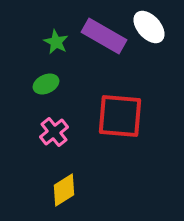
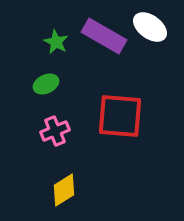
white ellipse: moved 1 px right; rotated 12 degrees counterclockwise
pink cross: moved 1 px right, 1 px up; rotated 16 degrees clockwise
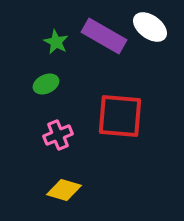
pink cross: moved 3 px right, 4 px down
yellow diamond: rotated 48 degrees clockwise
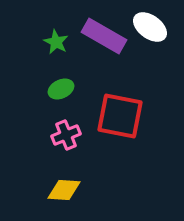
green ellipse: moved 15 px right, 5 px down
red square: rotated 6 degrees clockwise
pink cross: moved 8 px right
yellow diamond: rotated 12 degrees counterclockwise
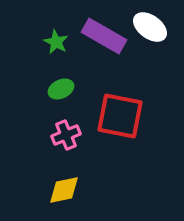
yellow diamond: rotated 16 degrees counterclockwise
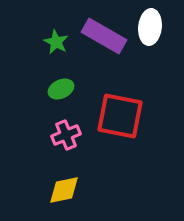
white ellipse: rotated 60 degrees clockwise
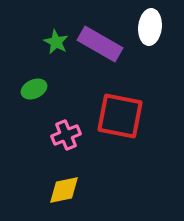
purple rectangle: moved 4 px left, 8 px down
green ellipse: moved 27 px left
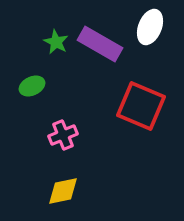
white ellipse: rotated 16 degrees clockwise
green ellipse: moved 2 px left, 3 px up
red square: moved 21 px right, 10 px up; rotated 12 degrees clockwise
pink cross: moved 3 px left
yellow diamond: moved 1 px left, 1 px down
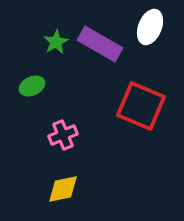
green star: rotated 15 degrees clockwise
yellow diamond: moved 2 px up
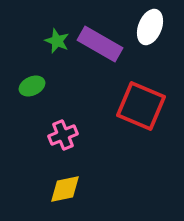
green star: moved 1 px right, 1 px up; rotated 20 degrees counterclockwise
yellow diamond: moved 2 px right
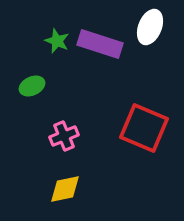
purple rectangle: rotated 12 degrees counterclockwise
red square: moved 3 px right, 22 px down
pink cross: moved 1 px right, 1 px down
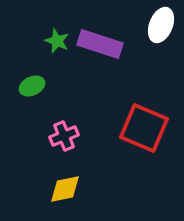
white ellipse: moved 11 px right, 2 px up
